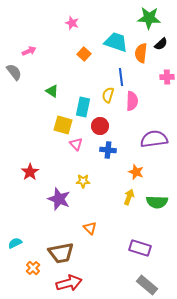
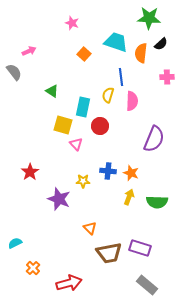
purple semicircle: rotated 120 degrees clockwise
blue cross: moved 21 px down
orange star: moved 5 px left, 1 px down
brown trapezoid: moved 48 px right
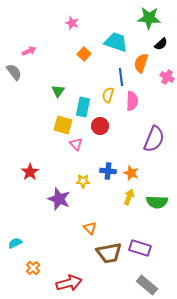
orange semicircle: moved 10 px down; rotated 12 degrees clockwise
pink cross: rotated 32 degrees clockwise
green triangle: moved 6 px right; rotated 32 degrees clockwise
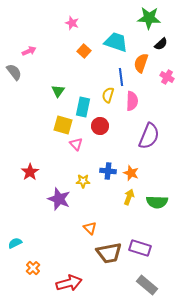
orange square: moved 3 px up
purple semicircle: moved 5 px left, 3 px up
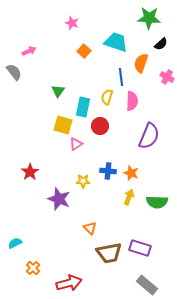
yellow semicircle: moved 1 px left, 2 px down
pink triangle: rotated 40 degrees clockwise
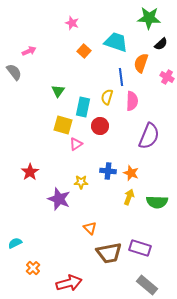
yellow star: moved 2 px left, 1 px down
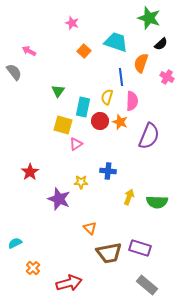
green star: rotated 15 degrees clockwise
pink arrow: rotated 128 degrees counterclockwise
red circle: moved 5 px up
orange star: moved 11 px left, 51 px up
